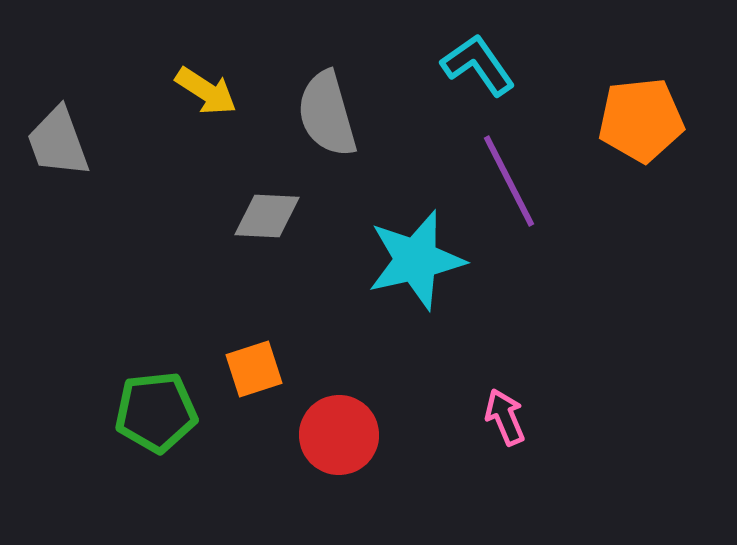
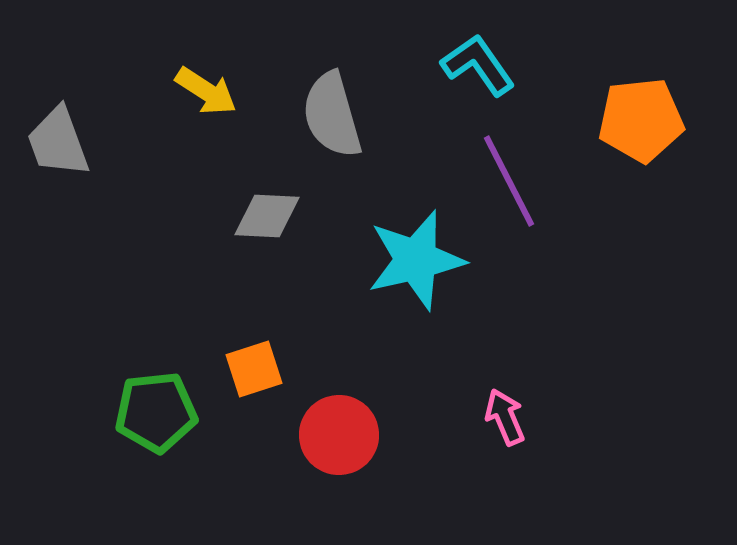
gray semicircle: moved 5 px right, 1 px down
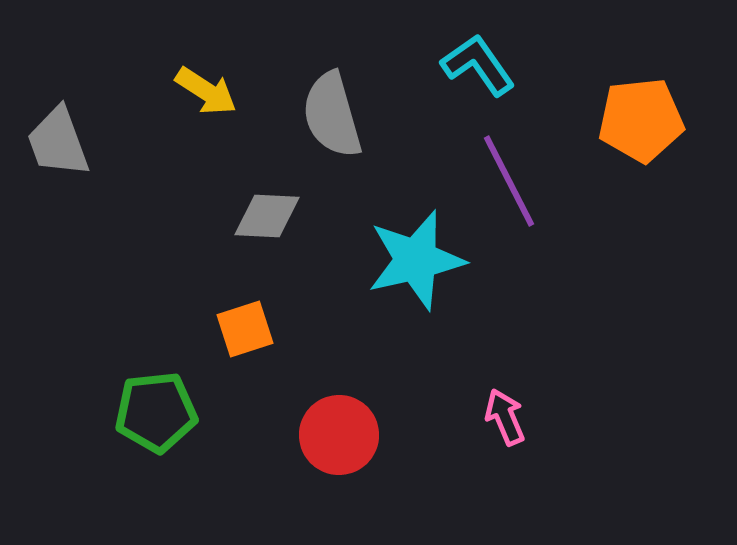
orange square: moved 9 px left, 40 px up
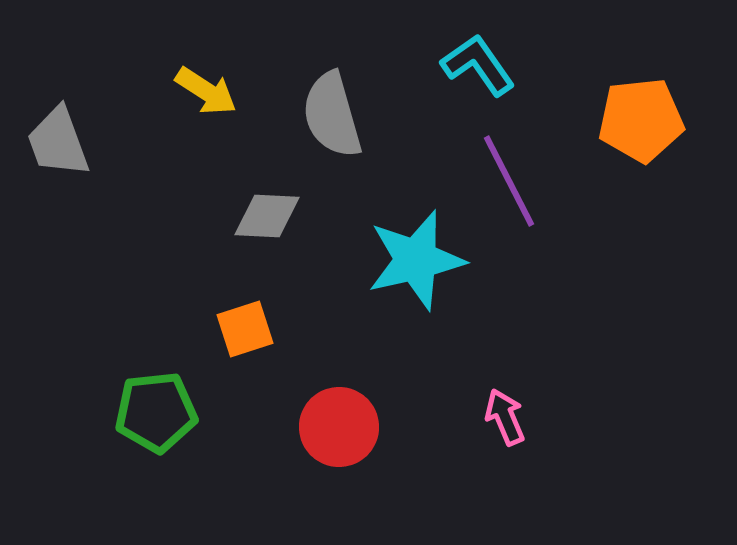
red circle: moved 8 px up
